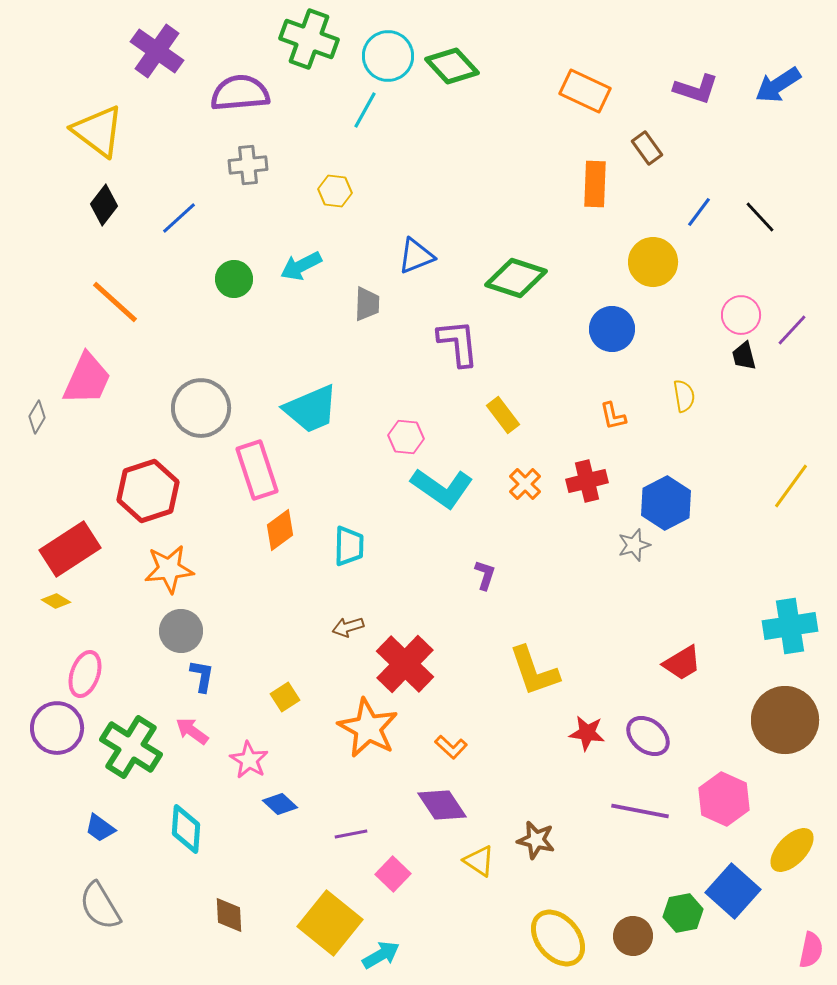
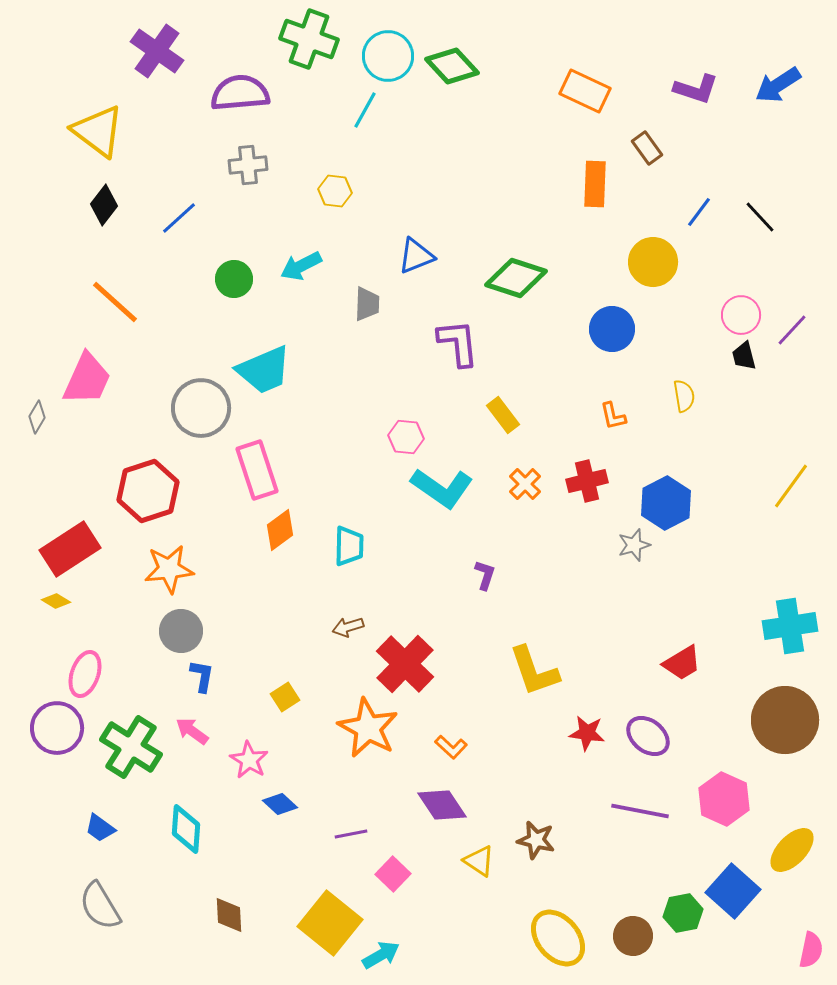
cyan trapezoid at (311, 409): moved 47 px left, 39 px up
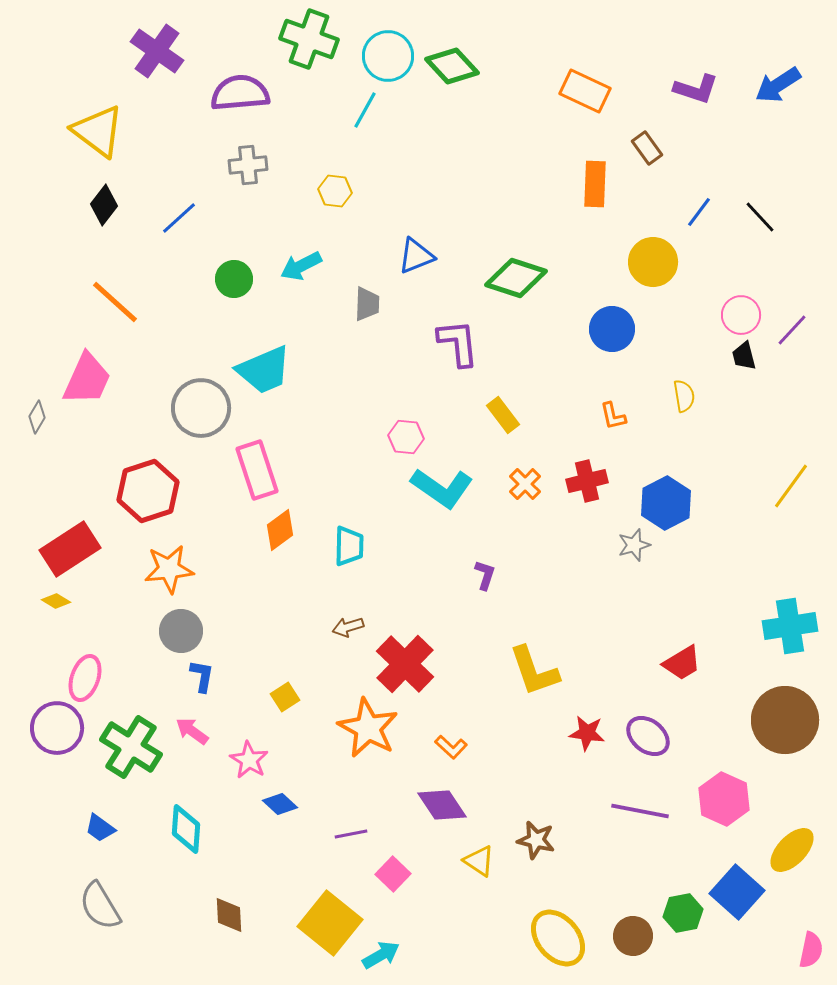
pink ellipse at (85, 674): moved 4 px down
blue square at (733, 891): moved 4 px right, 1 px down
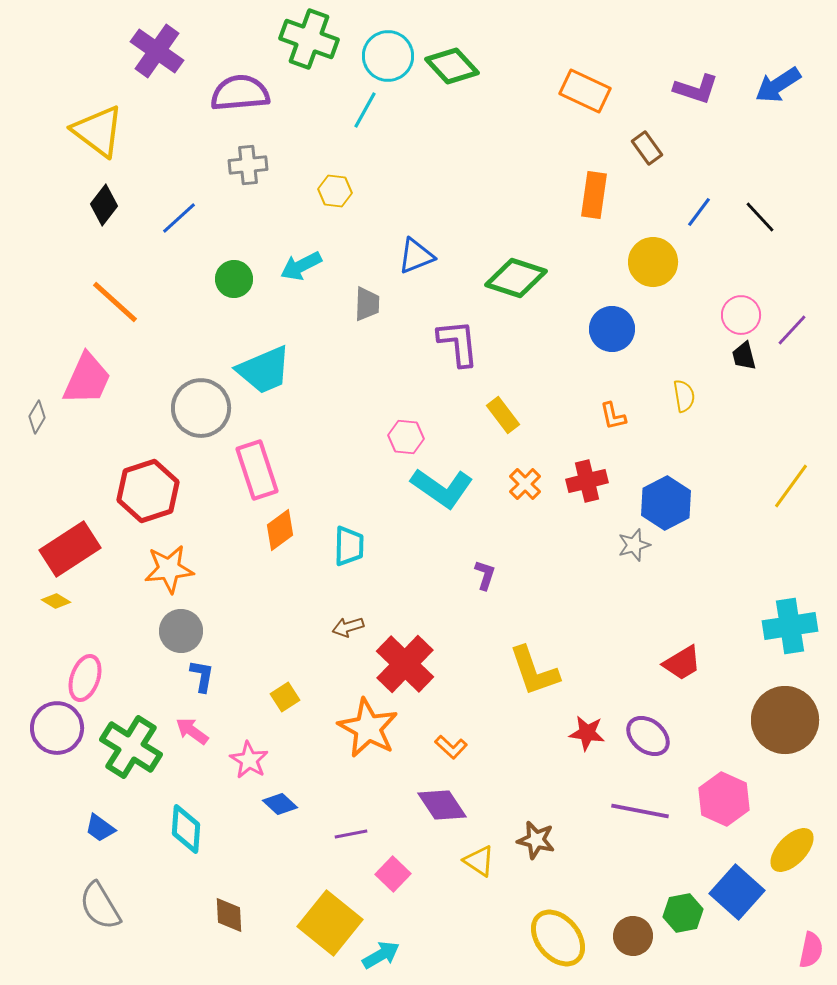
orange rectangle at (595, 184): moved 1 px left, 11 px down; rotated 6 degrees clockwise
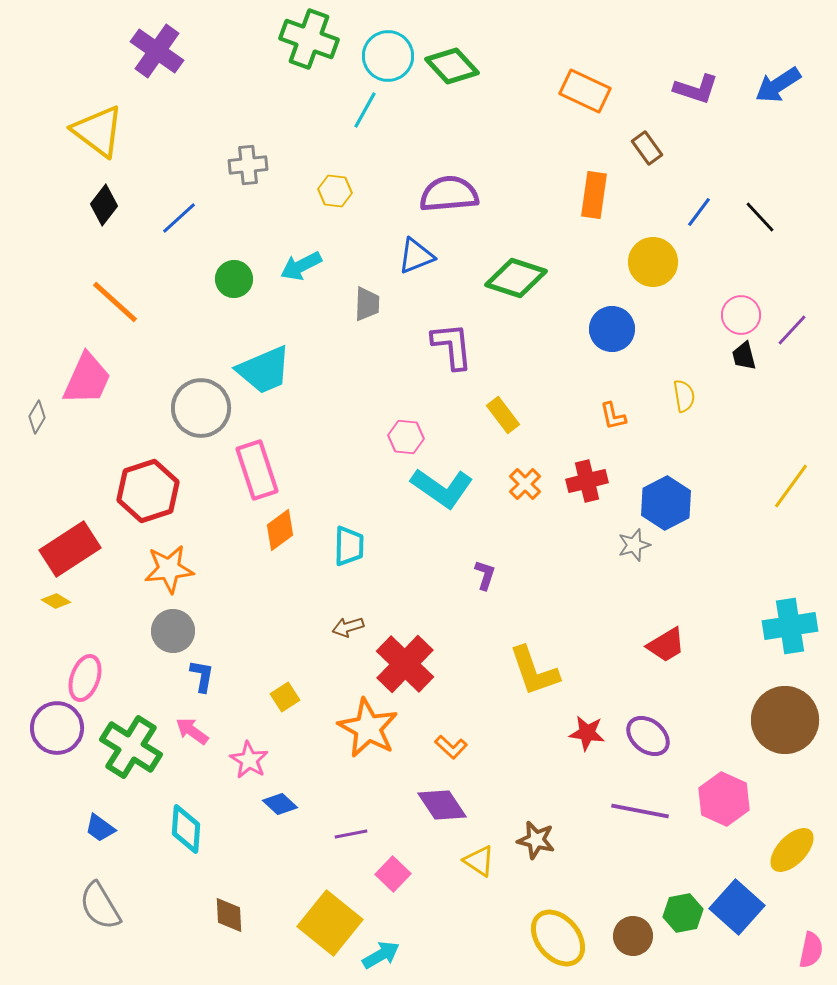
purple semicircle at (240, 93): moved 209 px right, 101 px down
purple L-shape at (458, 343): moved 6 px left, 3 px down
gray circle at (181, 631): moved 8 px left
red trapezoid at (682, 663): moved 16 px left, 18 px up
blue square at (737, 892): moved 15 px down
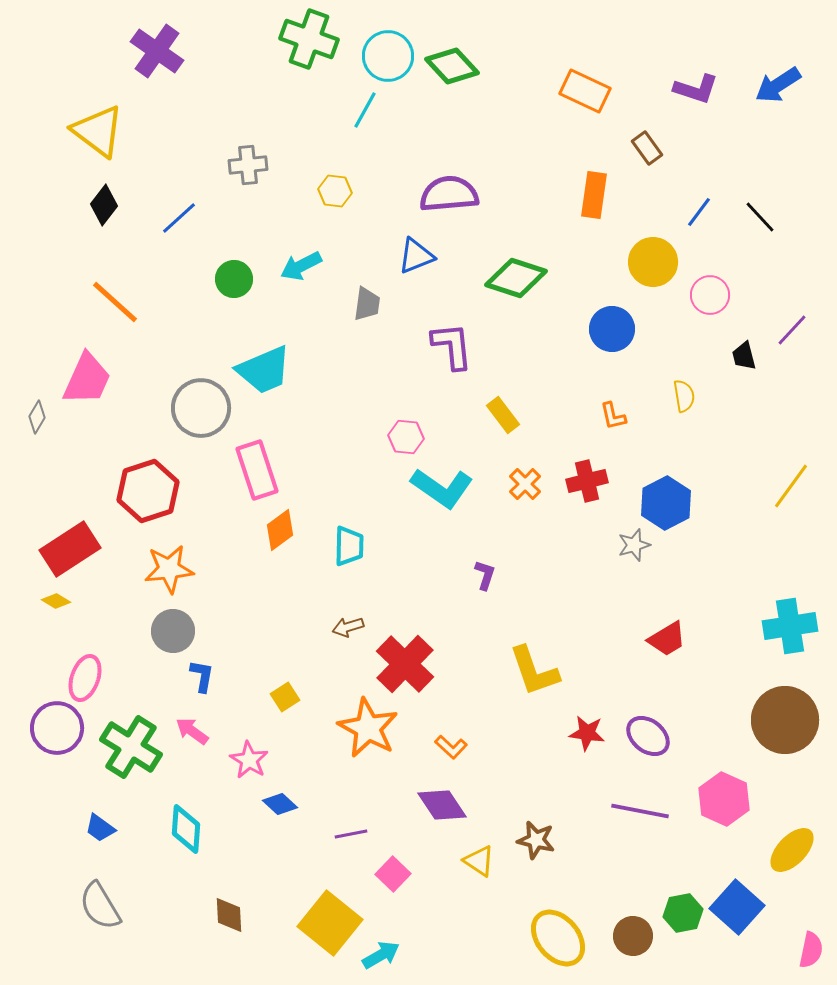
gray trapezoid at (367, 304): rotated 6 degrees clockwise
pink circle at (741, 315): moved 31 px left, 20 px up
red trapezoid at (666, 645): moved 1 px right, 6 px up
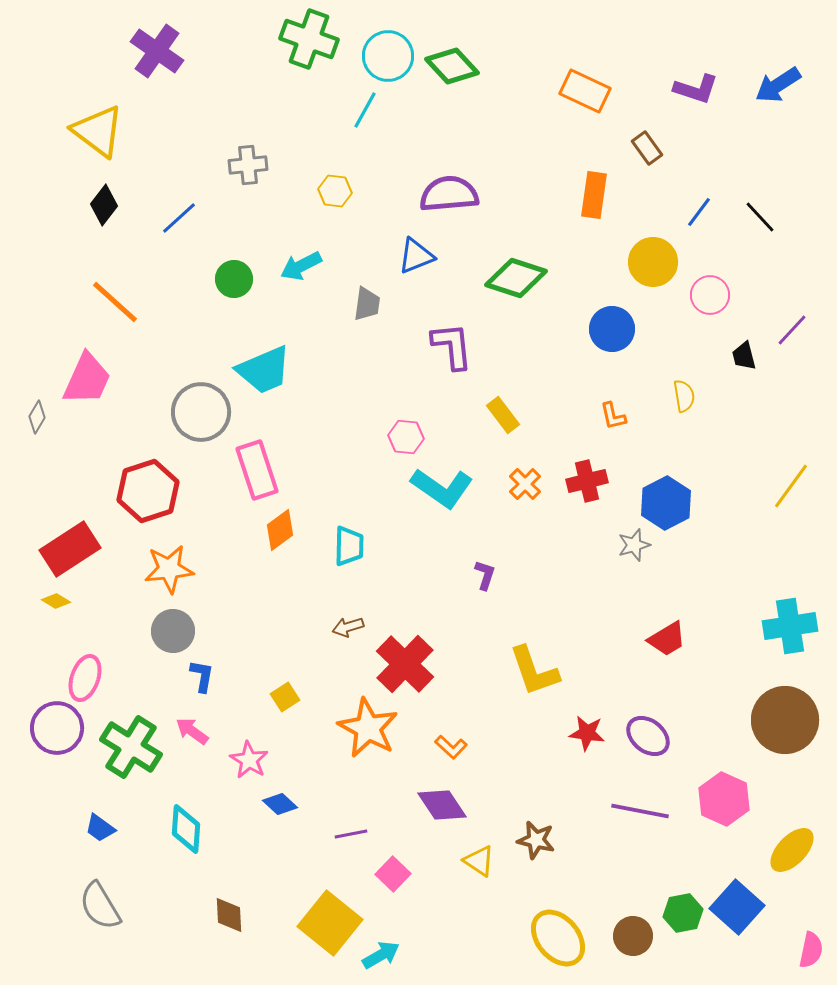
gray circle at (201, 408): moved 4 px down
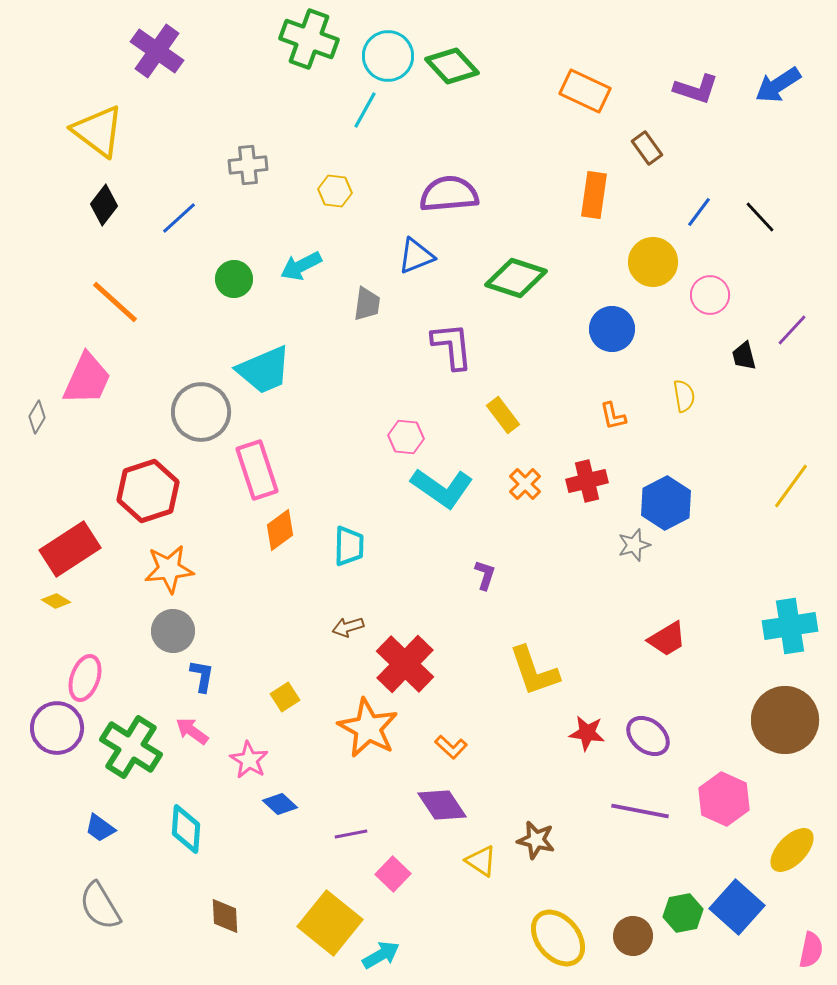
yellow triangle at (479, 861): moved 2 px right
brown diamond at (229, 915): moved 4 px left, 1 px down
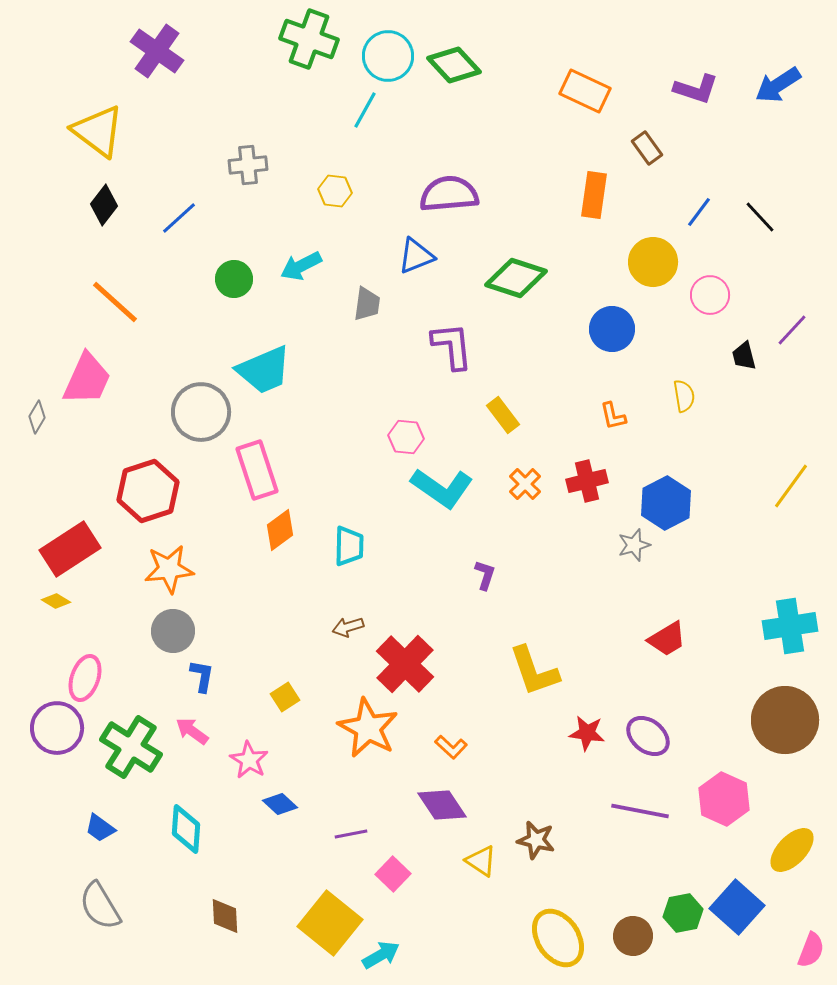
green diamond at (452, 66): moved 2 px right, 1 px up
yellow ellipse at (558, 938): rotated 6 degrees clockwise
pink semicircle at (811, 950): rotated 9 degrees clockwise
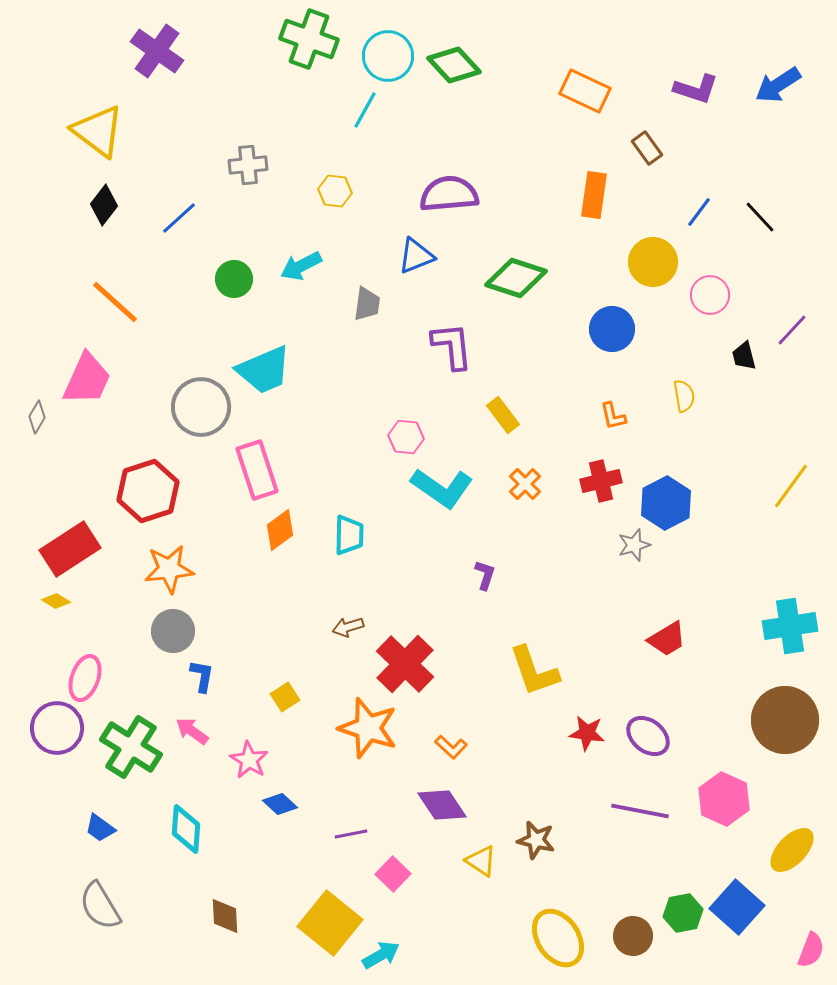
gray circle at (201, 412): moved 5 px up
red cross at (587, 481): moved 14 px right
cyan trapezoid at (349, 546): moved 11 px up
orange star at (368, 728): rotated 10 degrees counterclockwise
